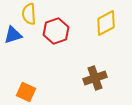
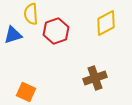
yellow semicircle: moved 2 px right
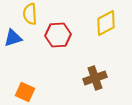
yellow semicircle: moved 1 px left
red hexagon: moved 2 px right, 4 px down; rotated 15 degrees clockwise
blue triangle: moved 3 px down
orange square: moved 1 px left
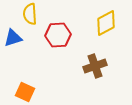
brown cross: moved 12 px up
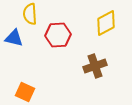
blue triangle: moved 1 px right; rotated 30 degrees clockwise
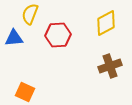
yellow semicircle: rotated 25 degrees clockwise
blue triangle: rotated 18 degrees counterclockwise
brown cross: moved 15 px right
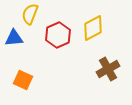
yellow diamond: moved 13 px left, 5 px down
red hexagon: rotated 20 degrees counterclockwise
brown cross: moved 2 px left, 3 px down; rotated 10 degrees counterclockwise
orange square: moved 2 px left, 12 px up
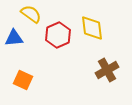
yellow semicircle: moved 1 px right; rotated 105 degrees clockwise
yellow diamond: moved 1 px left; rotated 68 degrees counterclockwise
brown cross: moved 1 px left, 1 px down
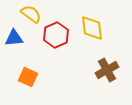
red hexagon: moved 2 px left
orange square: moved 5 px right, 3 px up
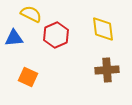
yellow semicircle: rotated 10 degrees counterclockwise
yellow diamond: moved 11 px right, 1 px down
brown cross: rotated 25 degrees clockwise
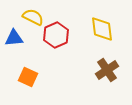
yellow semicircle: moved 2 px right, 3 px down
yellow diamond: moved 1 px left
brown cross: rotated 30 degrees counterclockwise
